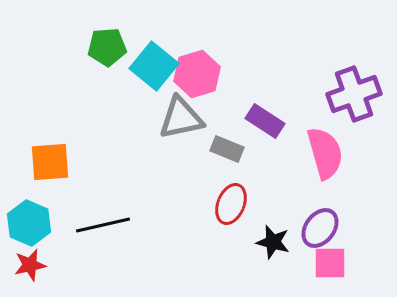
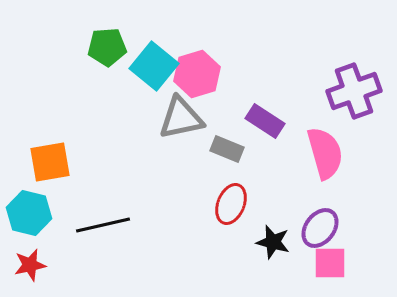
purple cross: moved 3 px up
orange square: rotated 6 degrees counterclockwise
cyan hexagon: moved 10 px up; rotated 9 degrees counterclockwise
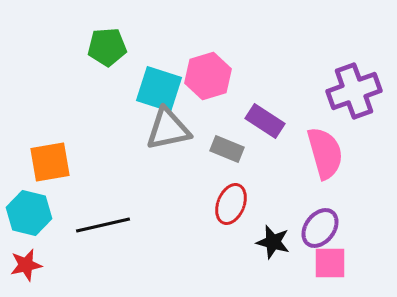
cyan square: moved 5 px right, 23 px down; rotated 21 degrees counterclockwise
pink hexagon: moved 11 px right, 2 px down
gray triangle: moved 13 px left, 11 px down
red star: moved 4 px left
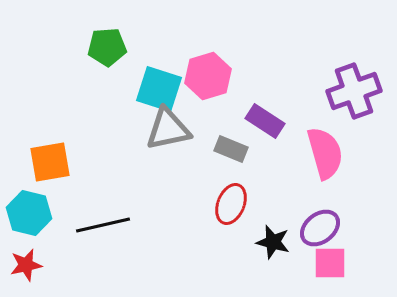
gray rectangle: moved 4 px right
purple ellipse: rotated 15 degrees clockwise
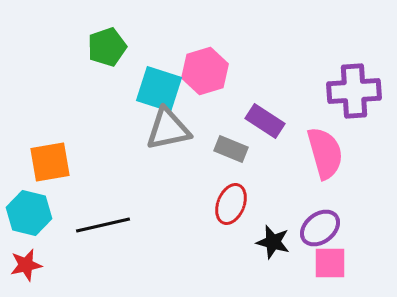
green pentagon: rotated 15 degrees counterclockwise
pink hexagon: moved 3 px left, 5 px up
purple cross: rotated 16 degrees clockwise
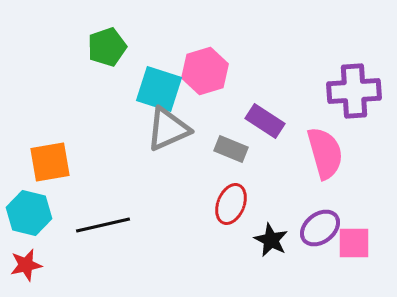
gray triangle: rotated 12 degrees counterclockwise
black star: moved 2 px left, 2 px up; rotated 12 degrees clockwise
pink square: moved 24 px right, 20 px up
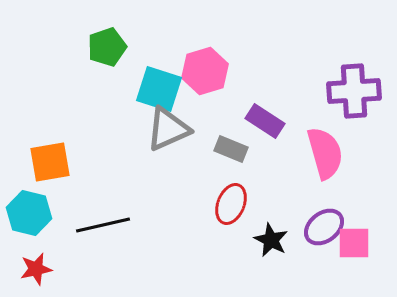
purple ellipse: moved 4 px right, 1 px up
red star: moved 10 px right, 4 px down
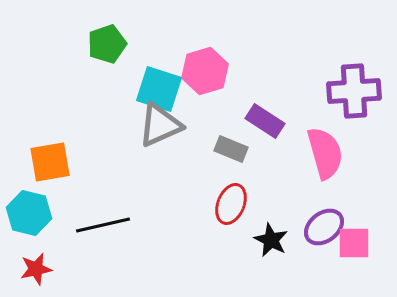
green pentagon: moved 3 px up
gray triangle: moved 8 px left, 4 px up
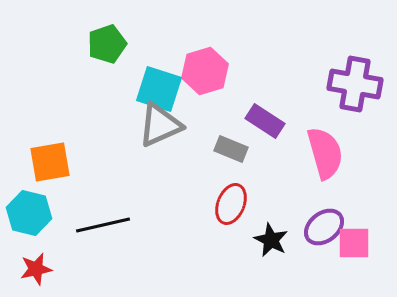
purple cross: moved 1 px right, 7 px up; rotated 14 degrees clockwise
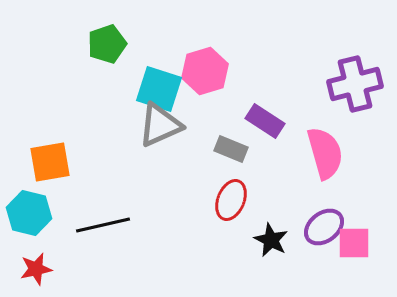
purple cross: rotated 24 degrees counterclockwise
red ellipse: moved 4 px up
